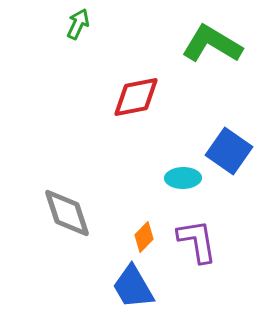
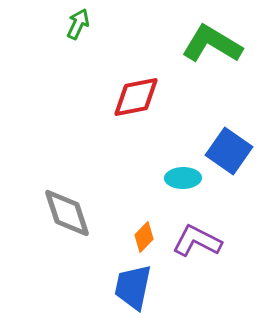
purple L-shape: rotated 54 degrees counterclockwise
blue trapezoid: rotated 42 degrees clockwise
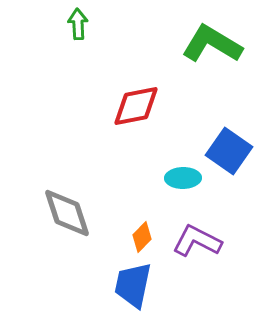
green arrow: rotated 28 degrees counterclockwise
red diamond: moved 9 px down
orange diamond: moved 2 px left
blue trapezoid: moved 2 px up
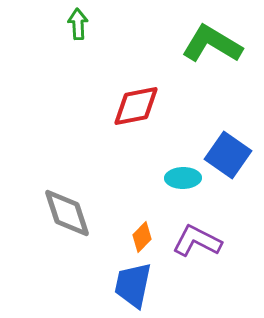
blue square: moved 1 px left, 4 px down
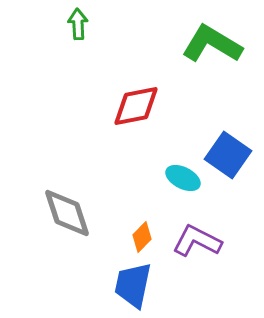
cyan ellipse: rotated 28 degrees clockwise
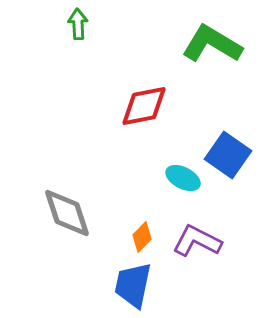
red diamond: moved 8 px right
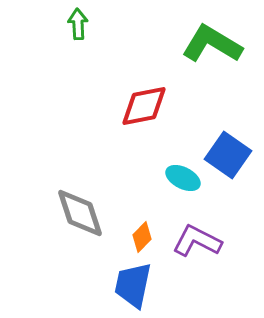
gray diamond: moved 13 px right
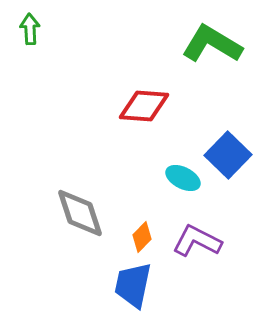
green arrow: moved 48 px left, 5 px down
red diamond: rotated 15 degrees clockwise
blue square: rotated 9 degrees clockwise
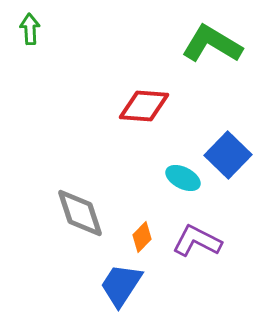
blue trapezoid: moved 12 px left; rotated 21 degrees clockwise
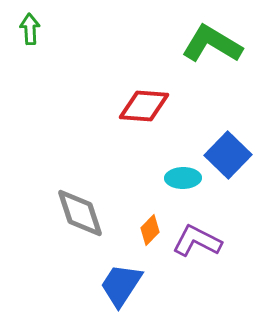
cyan ellipse: rotated 28 degrees counterclockwise
orange diamond: moved 8 px right, 7 px up
